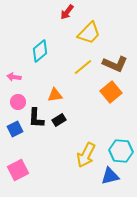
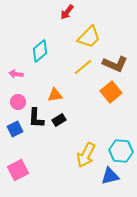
yellow trapezoid: moved 4 px down
pink arrow: moved 2 px right, 3 px up
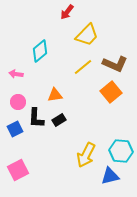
yellow trapezoid: moved 2 px left, 2 px up
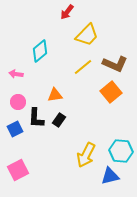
black rectangle: rotated 24 degrees counterclockwise
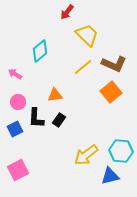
yellow trapezoid: rotated 90 degrees counterclockwise
brown L-shape: moved 1 px left
pink arrow: moved 1 px left; rotated 24 degrees clockwise
yellow arrow: rotated 25 degrees clockwise
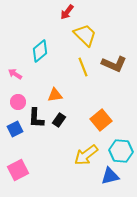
yellow trapezoid: moved 2 px left
yellow line: rotated 72 degrees counterclockwise
orange square: moved 10 px left, 28 px down
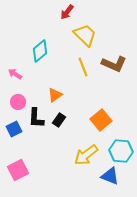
orange triangle: rotated 28 degrees counterclockwise
blue square: moved 1 px left
blue triangle: rotated 36 degrees clockwise
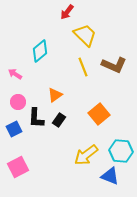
brown L-shape: moved 1 px down
orange square: moved 2 px left, 6 px up
pink square: moved 3 px up
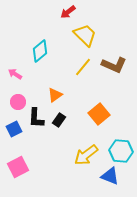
red arrow: moved 1 px right; rotated 14 degrees clockwise
yellow line: rotated 60 degrees clockwise
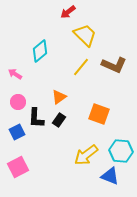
yellow line: moved 2 px left
orange triangle: moved 4 px right, 2 px down
orange square: rotated 30 degrees counterclockwise
blue square: moved 3 px right, 3 px down
